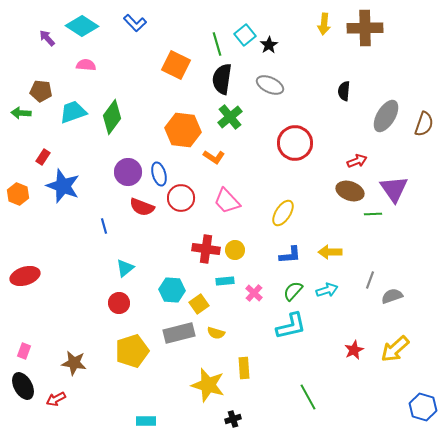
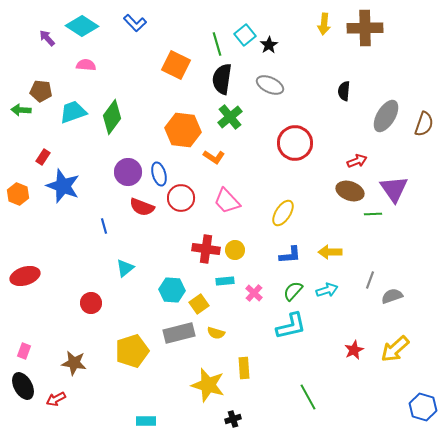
green arrow at (21, 113): moved 3 px up
red circle at (119, 303): moved 28 px left
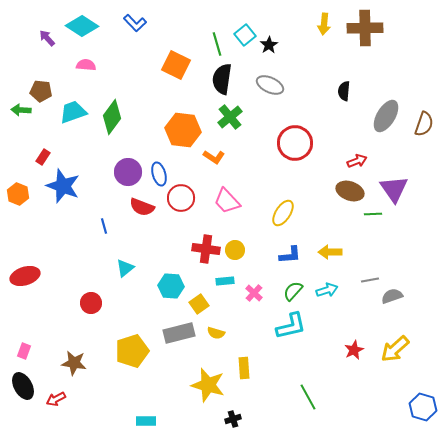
gray line at (370, 280): rotated 60 degrees clockwise
cyan hexagon at (172, 290): moved 1 px left, 4 px up
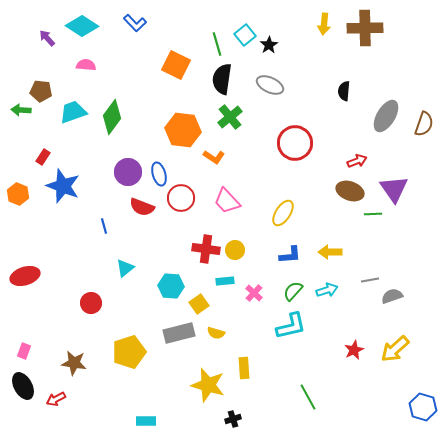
yellow pentagon at (132, 351): moved 3 px left, 1 px down
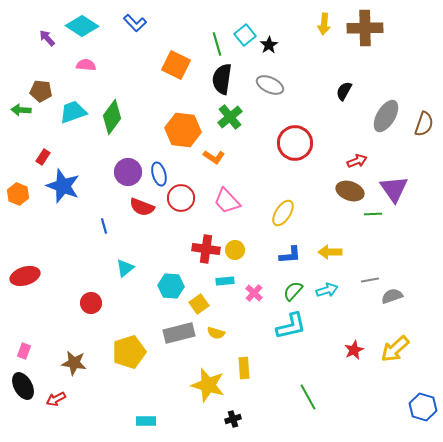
black semicircle at (344, 91): rotated 24 degrees clockwise
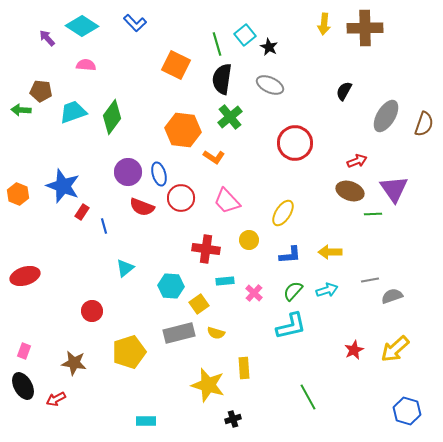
black star at (269, 45): moved 2 px down; rotated 12 degrees counterclockwise
red rectangle at (43, 157): moved 39 px right, 55 px down
yellow circle at (235, 250): moved 14 px right, 10 px up
red circle at (91, 303): moved 1 px right, 8 px down
blue hexagon at (423, 407): moved 16 px left, 4 px down
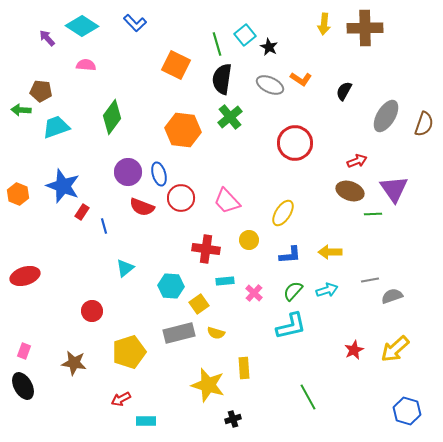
cyan trapezoid at (73, 112): moved 17 px left, 15 px down
orange L-shape at (214, 157): moved 87 px right, 78 px up
red arrow at (56, 399): moved 65 px right
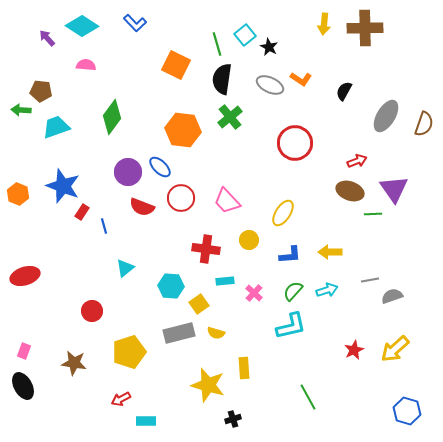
blue ellipse at (159, 174): moved 1 px right, 7 px up; rotated 30 degrees counterclockwise
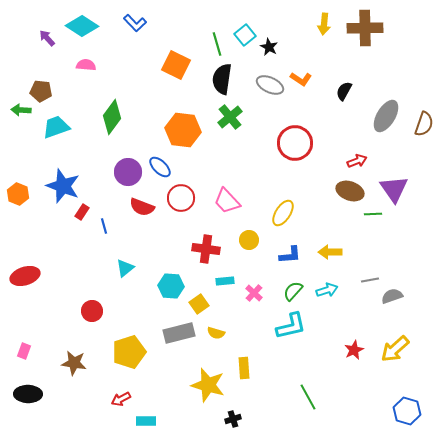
black ellipse at (23, 386): moved 5 px right, 8 px down; rotated 60 degrees counterclockwise
